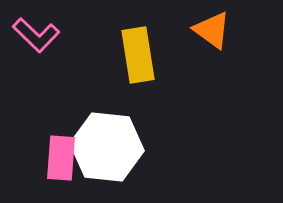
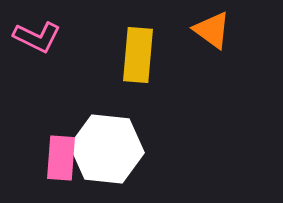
pink L-shape: moved 1 px right, 2 px down; rotated 18 degrees counterclockwise
yellow rectangle: rotated 14 degrees clockwise
white hexagon: moved 2 px down
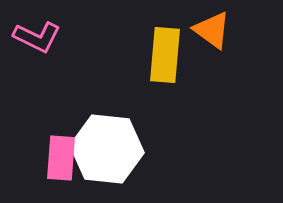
yellow rectangle: moved 27 px right
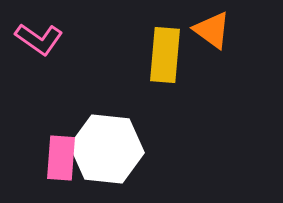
pink L-shape: moved 2 px right, 2 px down; rotated 9 degrees clockwise
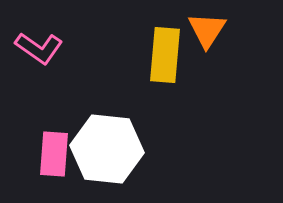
orange triangle: moved 5 px left; rotated 27 degrees clockwise
pink L-shape: moved 9 px down
pink rectangle: moved 7 px left, 4 px up
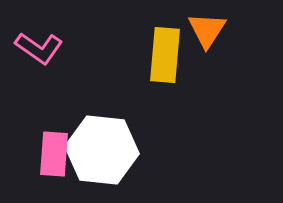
white hexagon: moved 5 px left, 1 px down
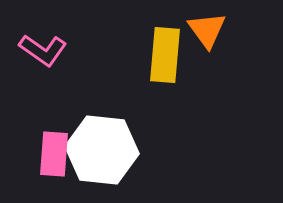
orange triangle: rotated 9 degrees counterclockwise
pink L-shape: moved 4 px right, 2 px down
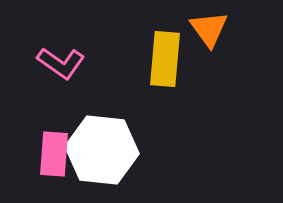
orange triangle: moved 2 px right, 1 px up
pink L-shape: moved 18 px right, 13 px down
yellow rectangle: moved 4 px down
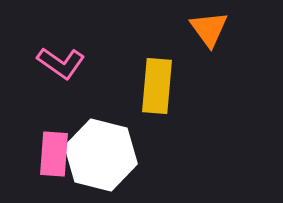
yellow rectangle: moved 8 px left, 27 px down
white hexagon: moved 1 px left, 5 px down; rotated 8 degrees clockwise
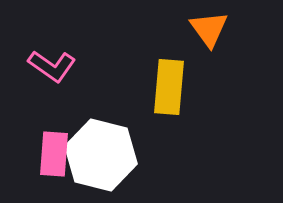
pink L-shape: moved 9 px left, 3 px down
yellow rectangle: moved 12 px right, 1 px down
